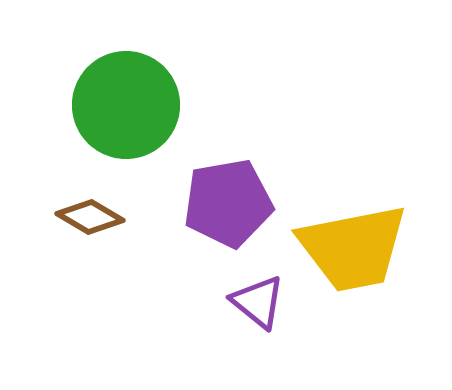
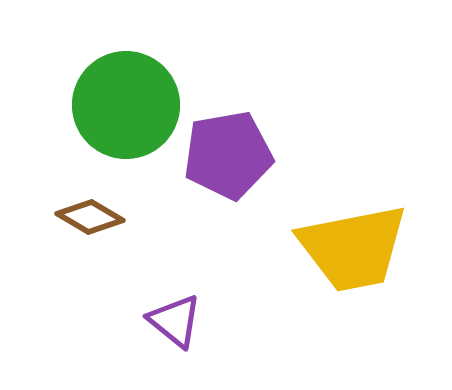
purple pentagon: moved 48 px up
purple triangle: moved 83 px left, 19 px down
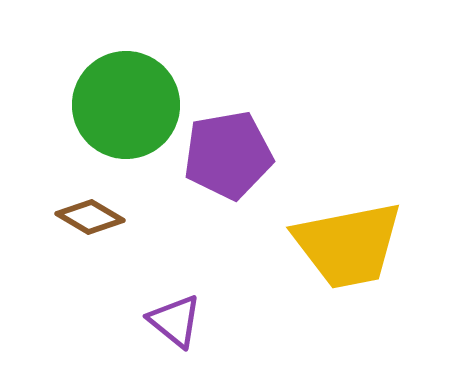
yellow trapezoid: moved 5 px left, 3 px up
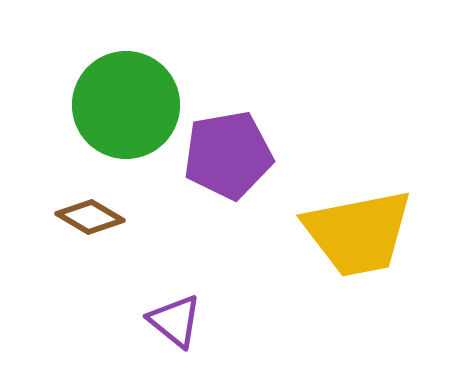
yellow trapezoid: moved 10 px right, 12 px up
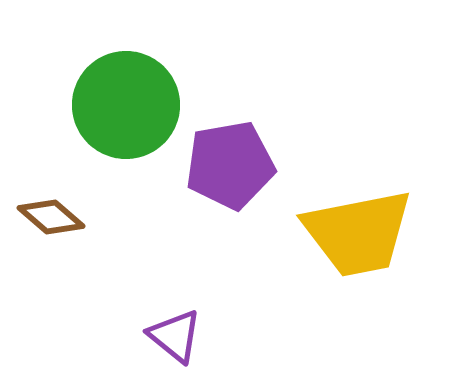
purple pentagon: moved 2 px right, 10 px down
brown diamond: moved 39 px left; rotated 10 degrees clockwise
purple triangle: moved 15 px down
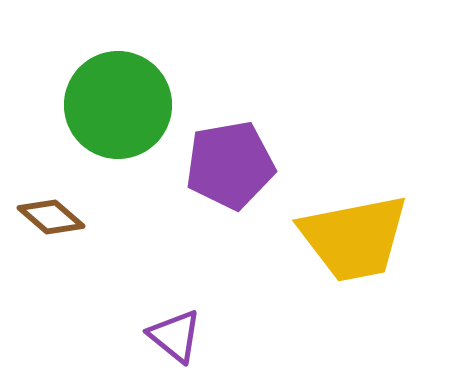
green circle: moved 8 px left
yellow trapezoid: moved 4 px left, 5 px down
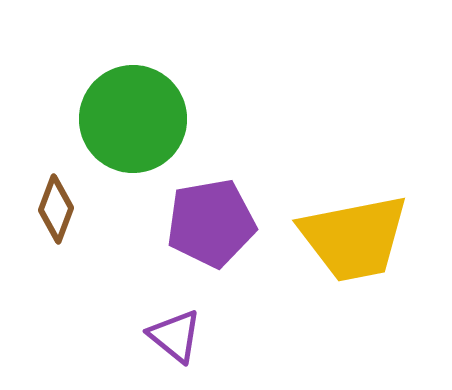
green circle: moved 15 px right, 14 px down
purple pentagon: moved 19 px left, 58 px down
brown diamond: moved 5 px right, 8 px up; rotated 70 degrees clockwise
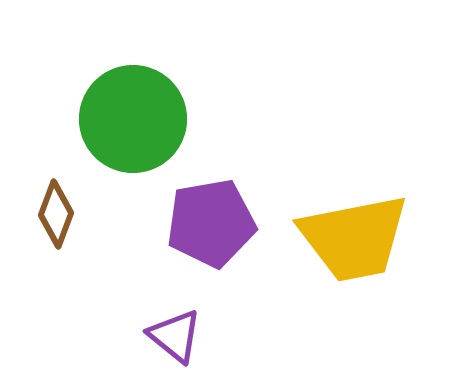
brown diamond: moved 5 px down
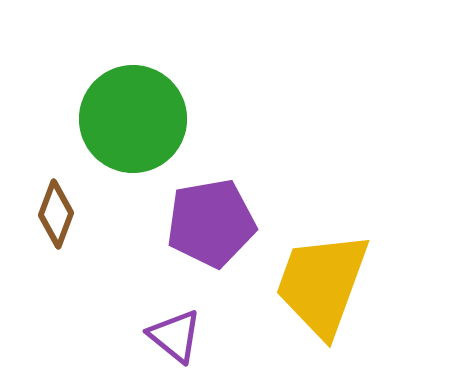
yellow trapezoid: moved 32 px left, 46 px down; rotated 121 degrees clockwise
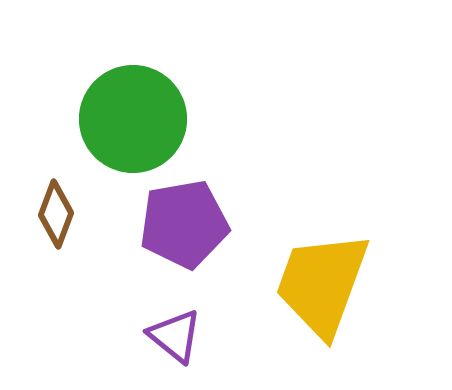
purple pentagon: moved 27 px left, 1 px down
